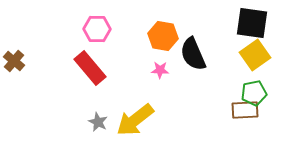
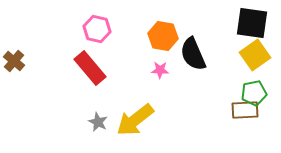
pink hexagon: rotated 12 degrees clockwise
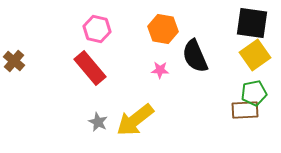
orange hexagon: moved 7 px up
black semicircle: moved 2 px right, 2 px down
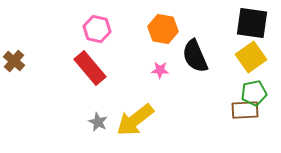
yellow square: moved 4 px left, 2 px down
